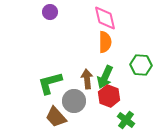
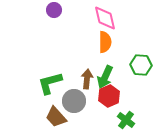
purple circle: moved 4 px right, 2 px up
brown arrow: rotated 12 degrees clockwise
red hexagon: rotated 15 degrees clockwise
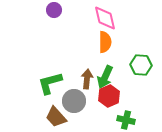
green cross: rotated 24 degrees counterclockwise
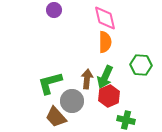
gray circle: moved 2 px left
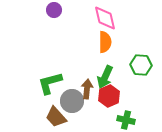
brown arrow: moved 10 px down
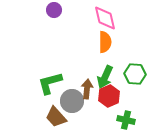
green hexagon: moved 6 px left, 9 px down
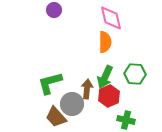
pink diamond: moved 6 px right
gray circle: moved 3 px down
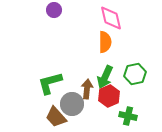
green hexagon: rotated 15 degrees counterclockwise
green cross: moved 2 px right, 4 px up
